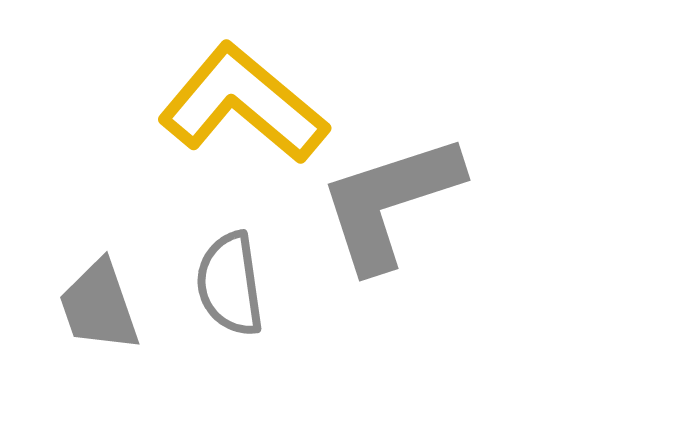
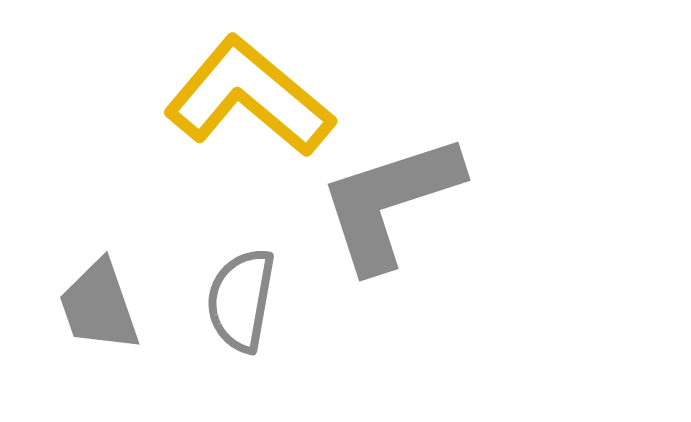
yellow L-shape: moved 6 px right, 7 px up
gray semicircle: moved 11 px right, 16 px down; rotated 18 degrees clockwise
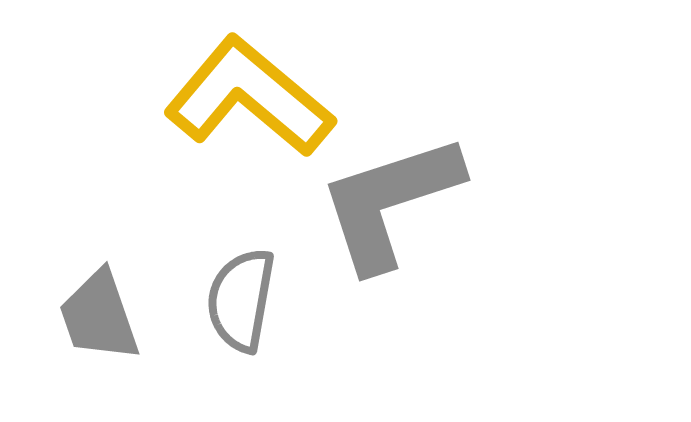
gray trapezoid: moved 10 px down
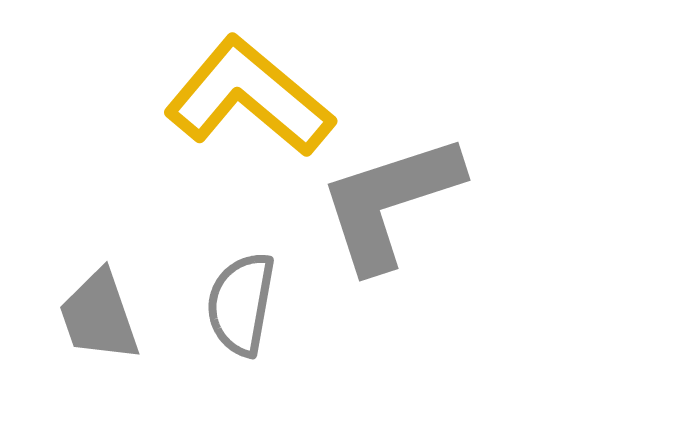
gray semicircle: moved 4 px down
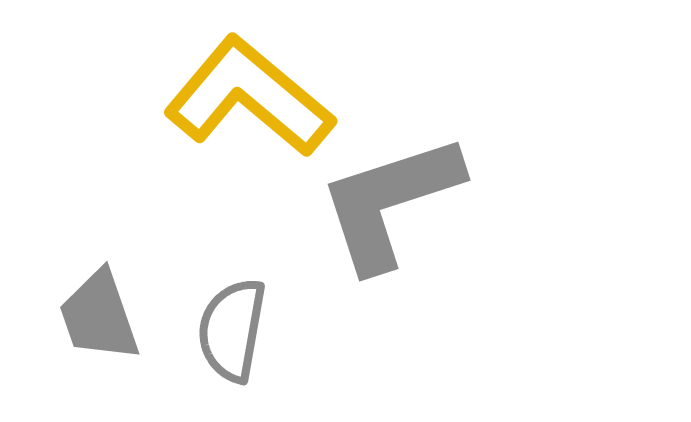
gray semicircle: moved 9 px left, 26 px down
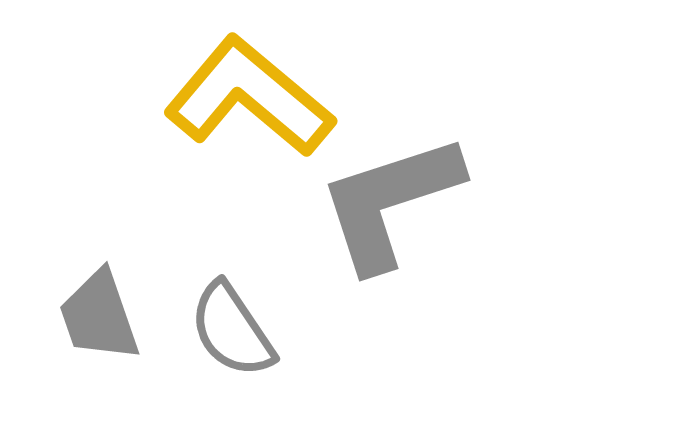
gray semicircle: rotated 44 degrees counterclockwise
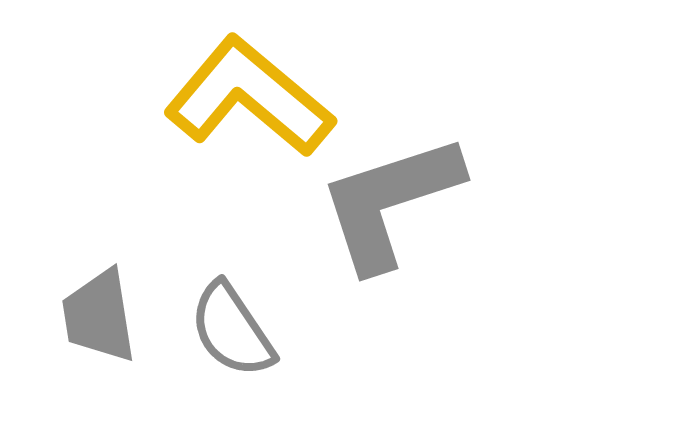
gray trapezoid: rotated 10 degrees clockwise
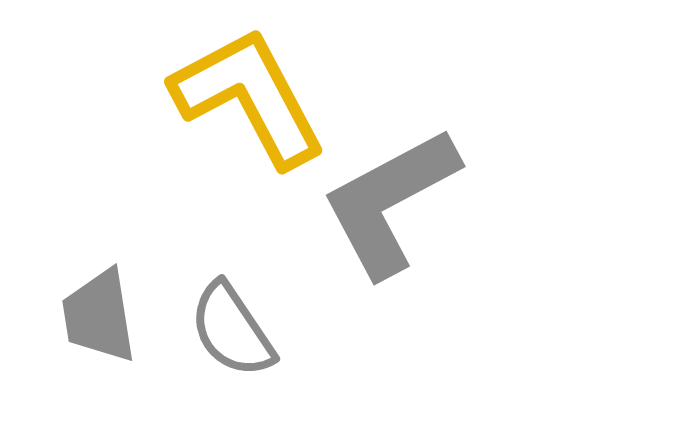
yellow L-shape: rotated 22 degrees clockwise
gray L-shape: rotated 10 degrees counterclockwise
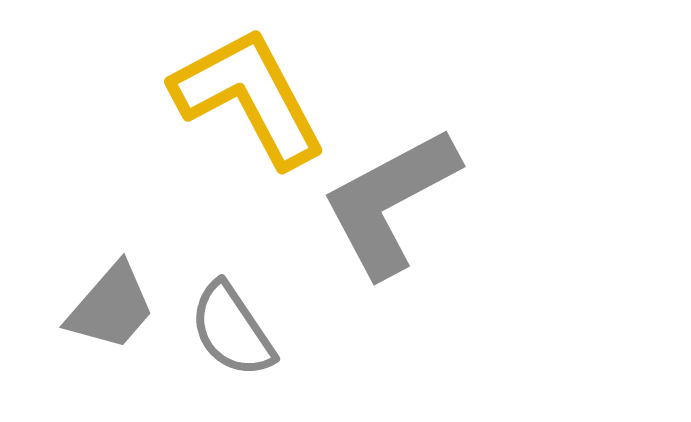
gray trapezoid: moved 12 px right, 9 px up; rotated 130 degrees counterclockwise
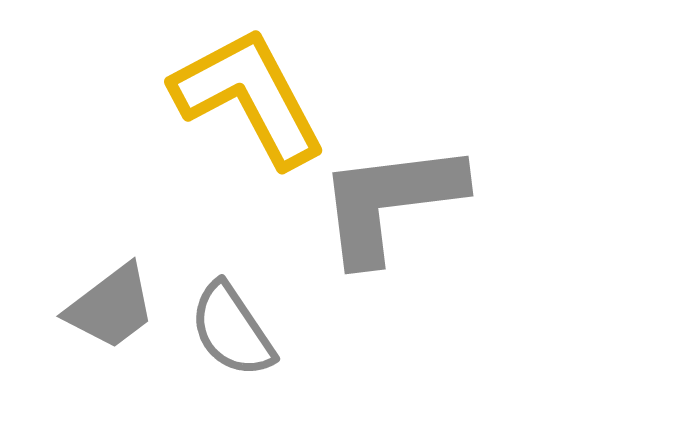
gray L-shape: rotated 21 degrees clockwise
gray trapezoid: rotated 12 degrees clockwise
